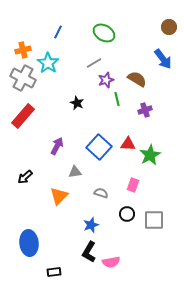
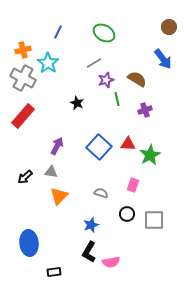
gray triangle: moved 24 px left; rotated 16 degrees clockwise
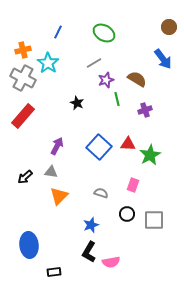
blue ellipse: moved 2 px down
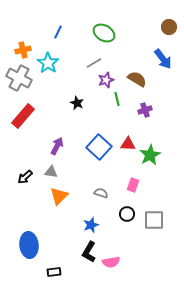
gray cross: moved 4 px left
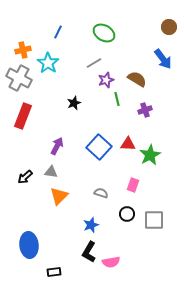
black star: moved 3 px left; rotated 24 degrees clockwise
red rectangle: rotated 20 degrees counterclockwise
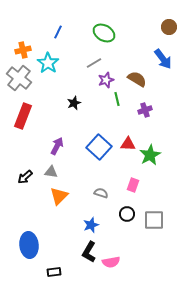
gray cross: rotated 10 degrees clockwise
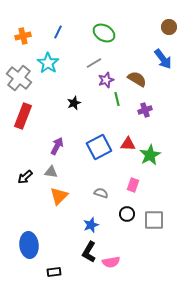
orange cross: moved 14 px up
blue square: rotated 20 degrees clockwise
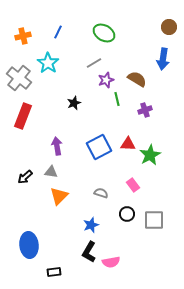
blue arrow: rotated 45 degrees clockwise
purple arrow: rotated 36 degrees counterclockwise
pink rectangle: rotated 56 degrees counterclockwise
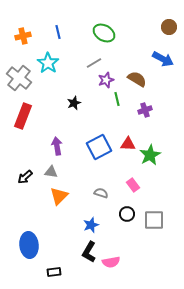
blue line: rotated 40 degrees counterclockwise
blue arrow: rotated 70 degrees counterclockwise
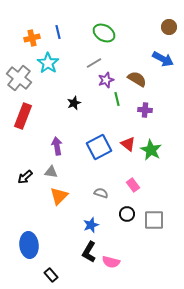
orange cross: moved 9 px right, 2 px down
purple cross: rotated 24 degrees clockwise
red triangle: rotated 35 degrees clockwise
green star: moved 1 px right, 5 px up; rotated 15 degrees counterclockwise
pink semicircle: rotated 24 degrees clockwise
black rectangle: moved 3 px left, 3 px down; rotated 56 degrees clockwise
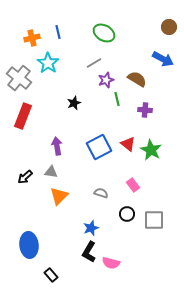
blue star: moved 3 px down
pink semicircle: moved 1 px down
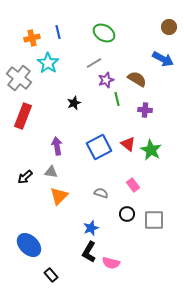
blue ellipse: rotated 40 degrees counterclockwise
